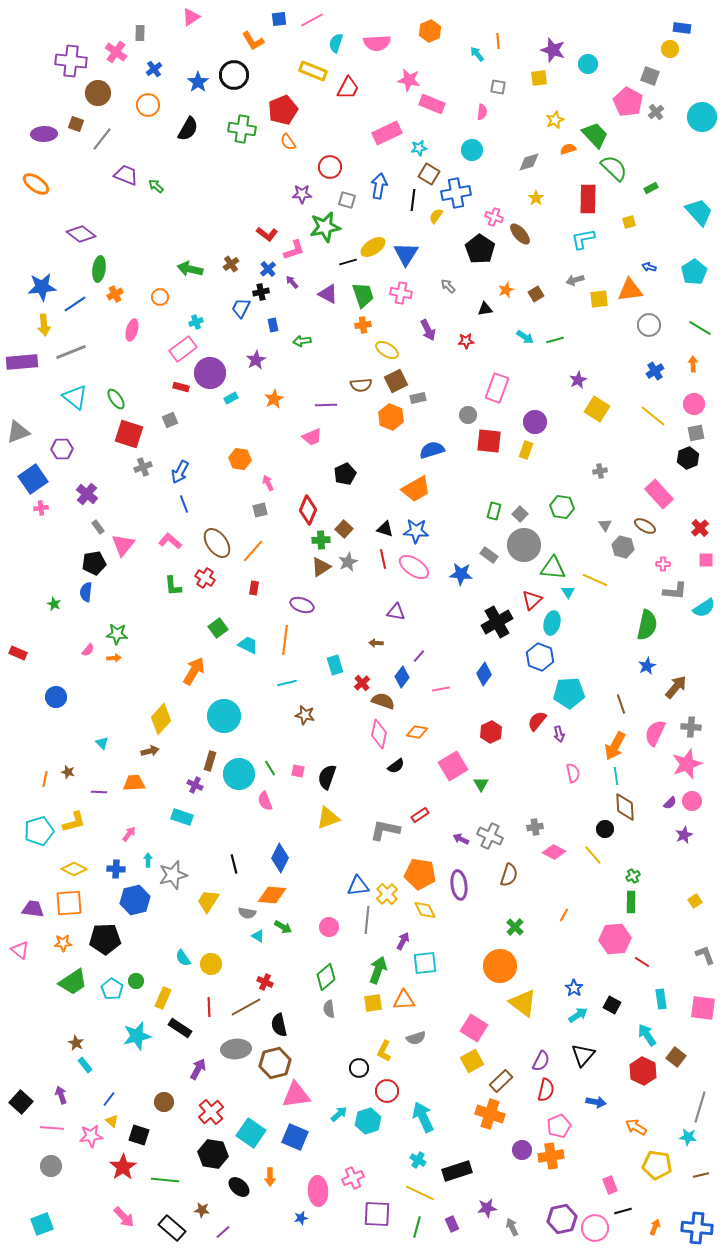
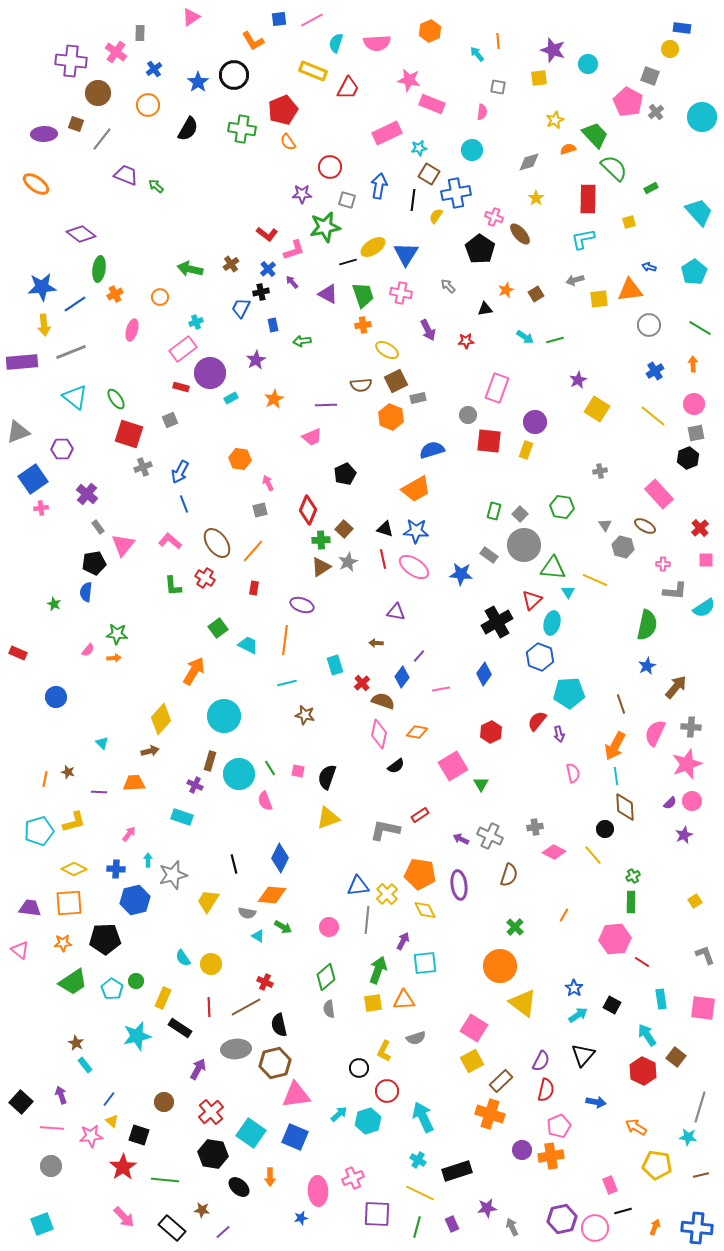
purple trapezoid at (33, 909): moved 3 px left, 1 px up
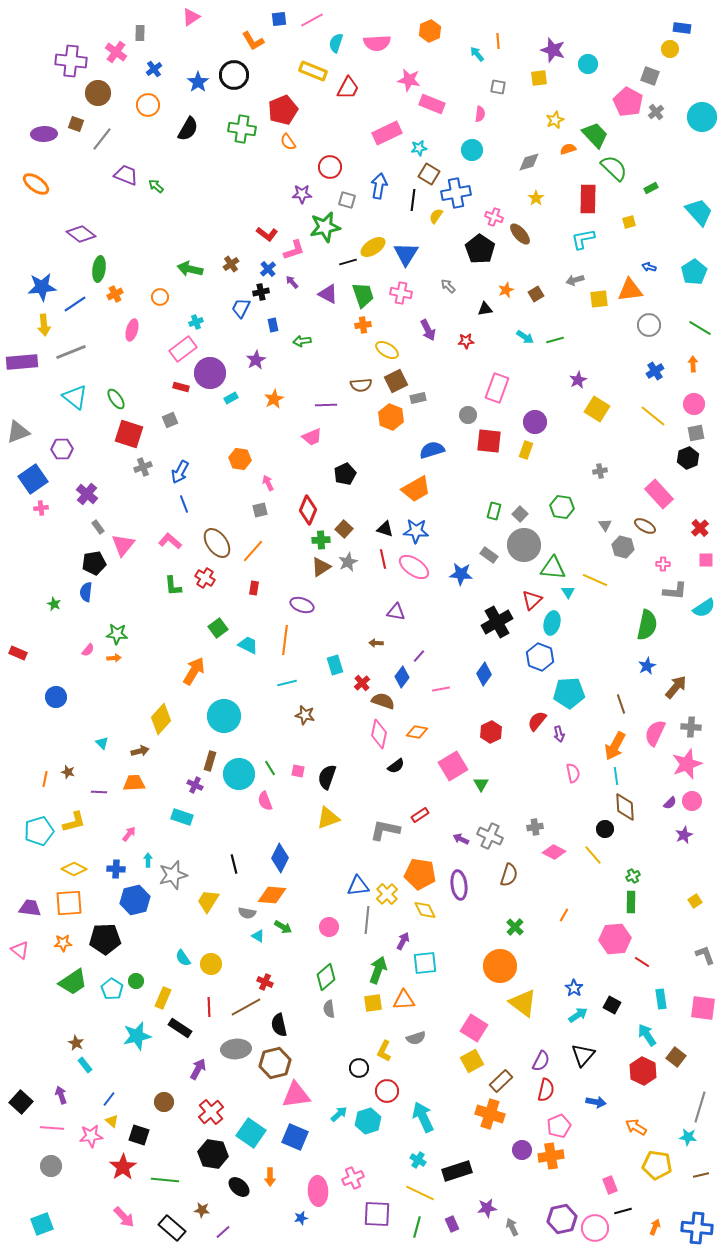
pink semicircle at (482, 112): moved 2 px left, 2 px down
brown arrow at (150, 751): moved 10 px left
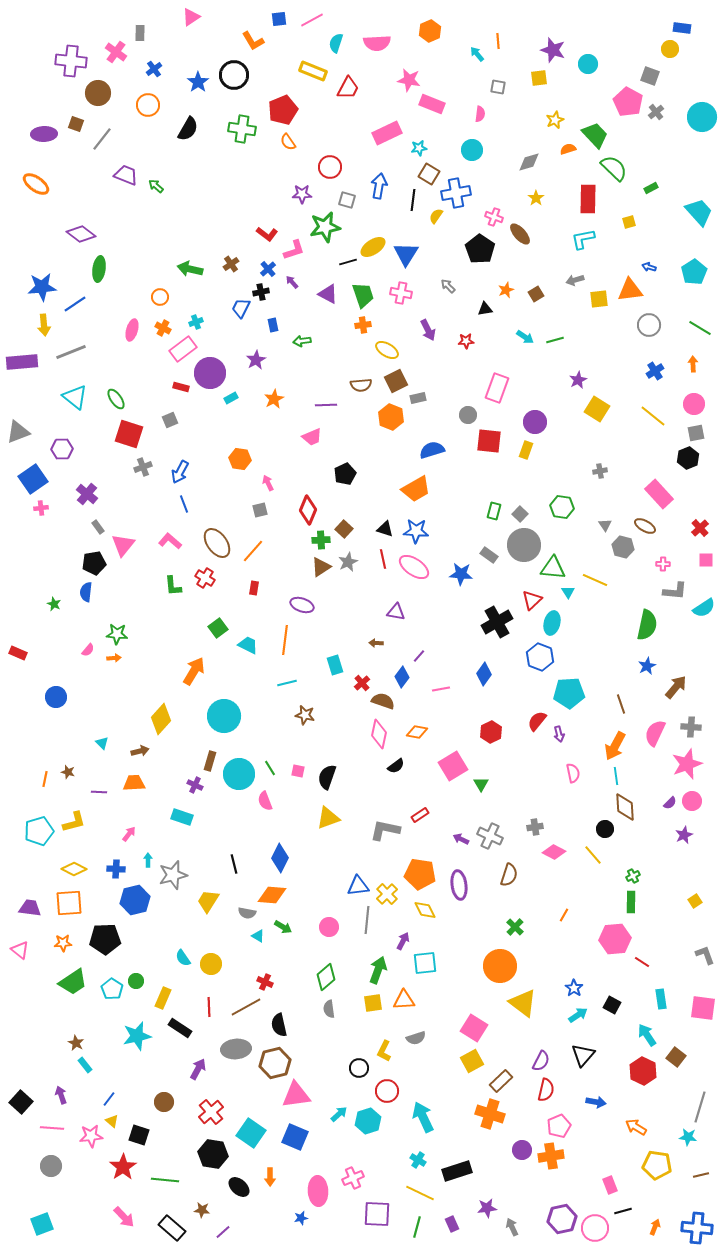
orange cross at (115, 294): moved 48 px right, 34 px down; rotated 35 degrees counterclockwise
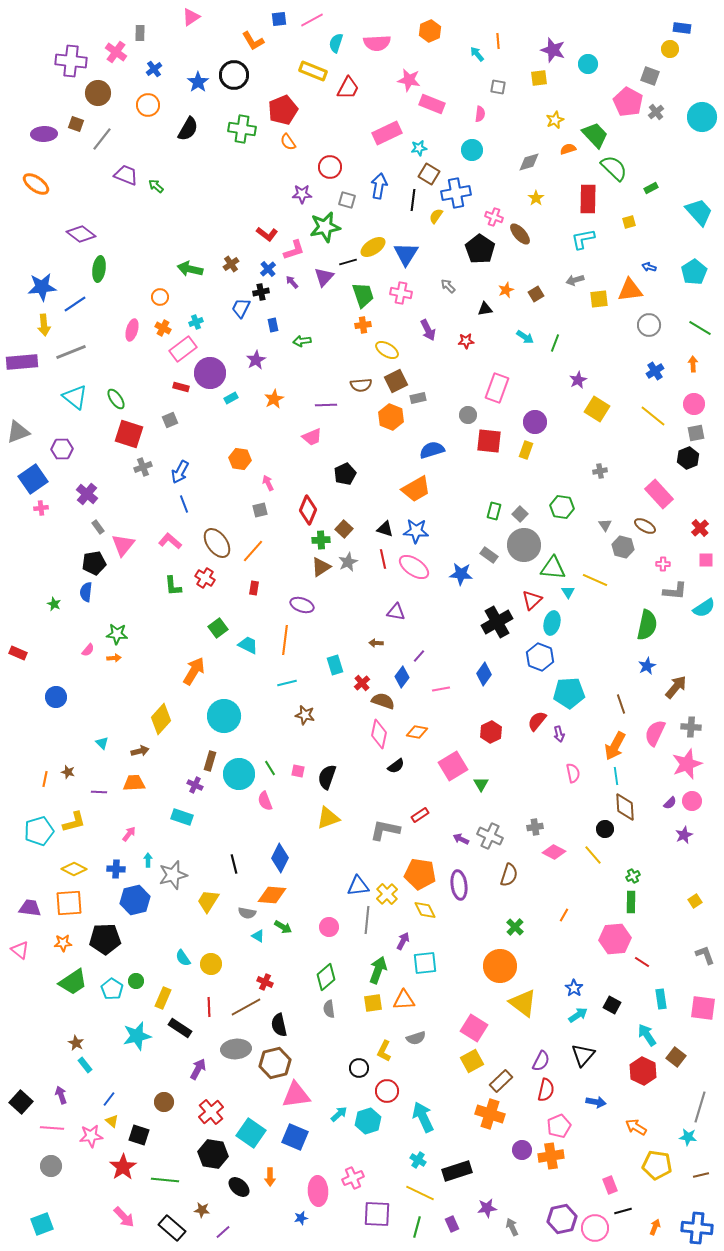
purple triangle at (328, 294): moved 4 px left, 17 px up; rotated 45 degrees clockwise
green line at (555, 340): moved 3 px down; rotated 54 degrees counterclockwise
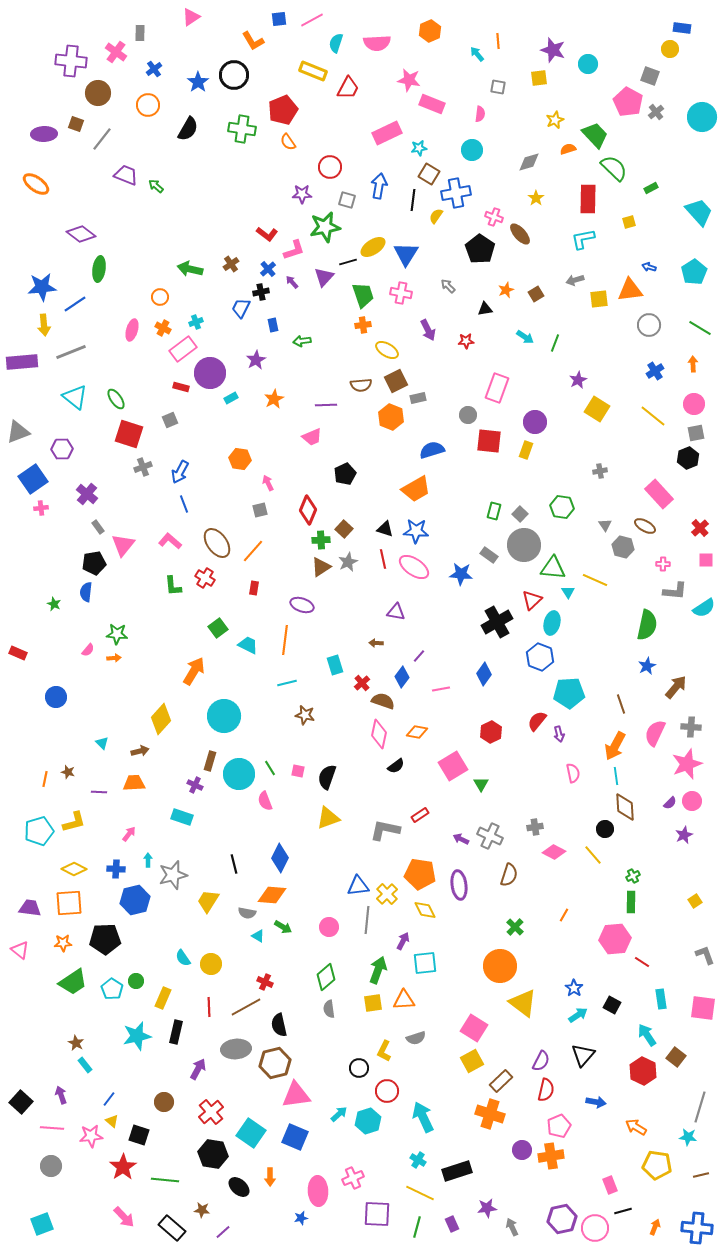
black rectangle at (180, 1028): moved 4 px left, 4 px down; rotated 70 degrees clockwise
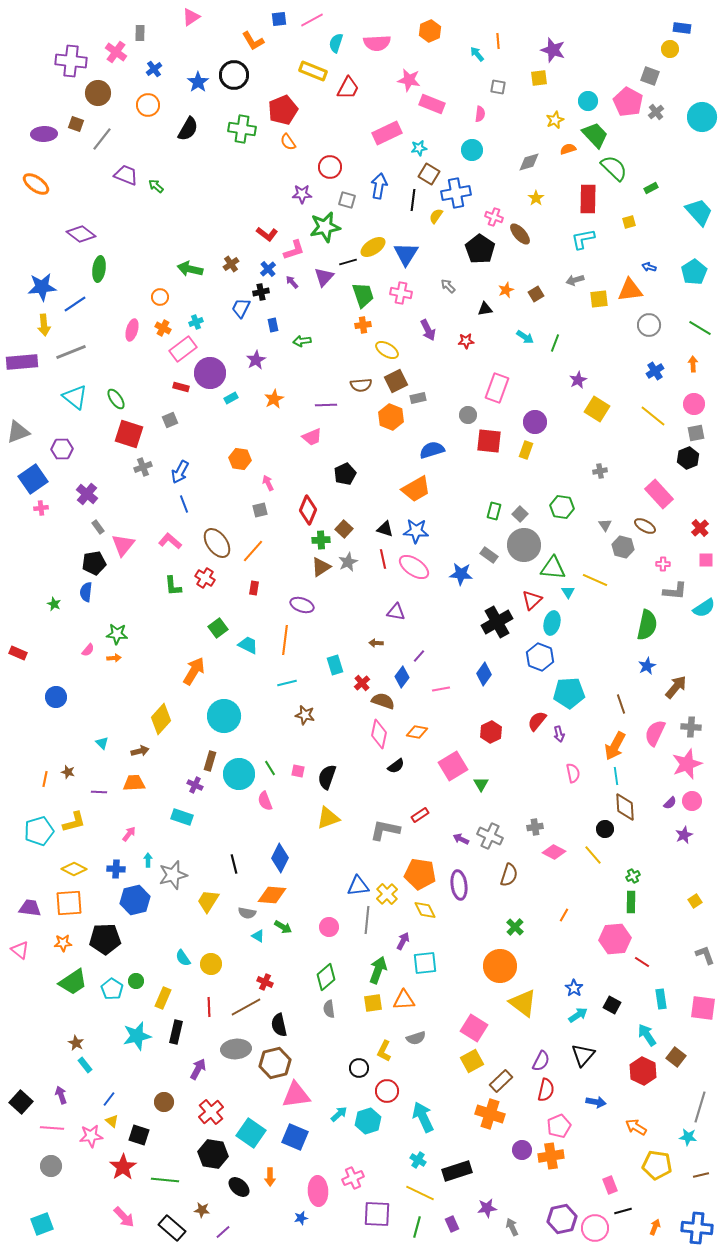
cyan circle at (588, 64): moved 37 px down
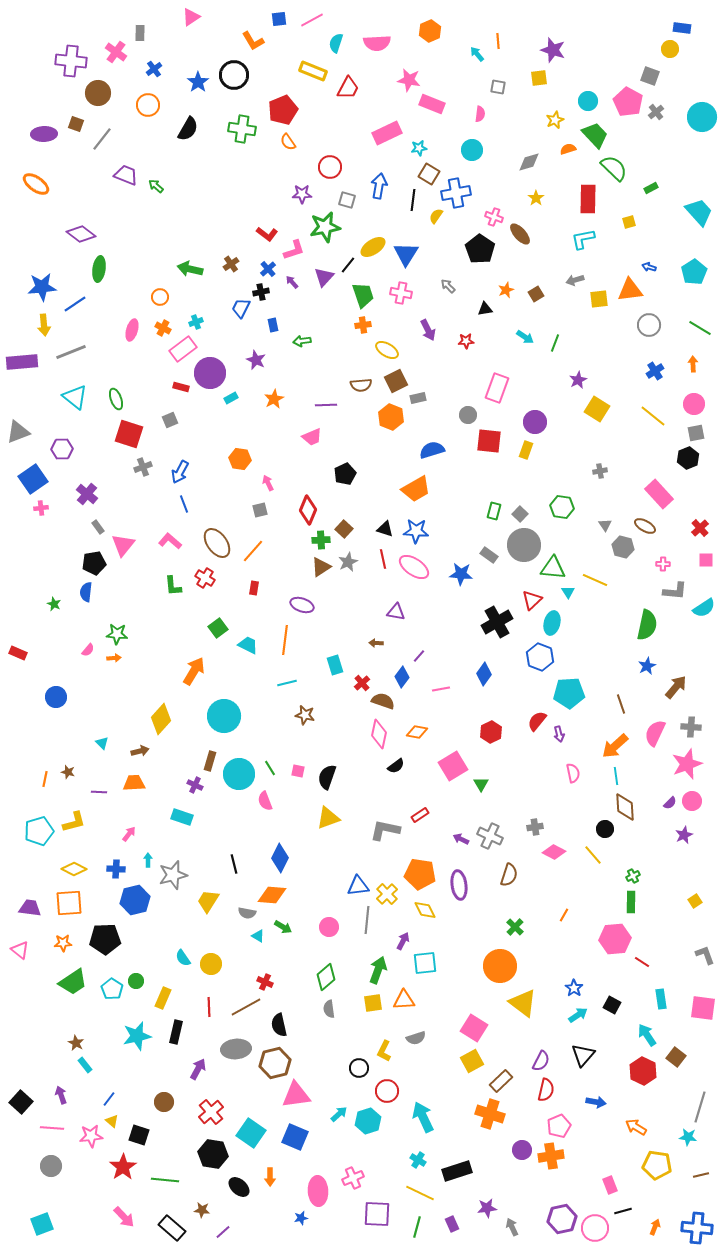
black line at (348, 262): moved 3 px down; rotated 36 degrees counterclockwise
purple star at (256, 360): rotated 18 degrees counterclockwise
green ellipse at (116, 399): rotated 15 degrees clockwise
orange arrow at (615, 746): rotated 20 degrees clockwise
